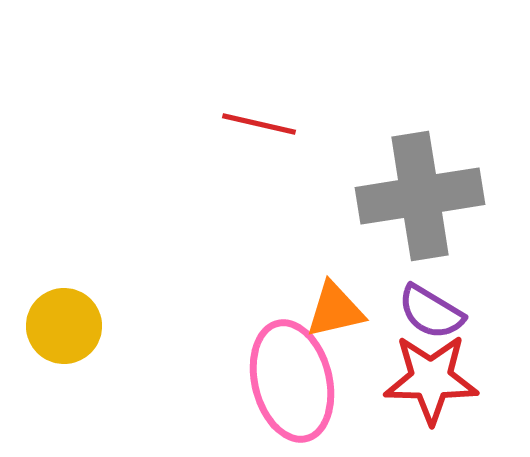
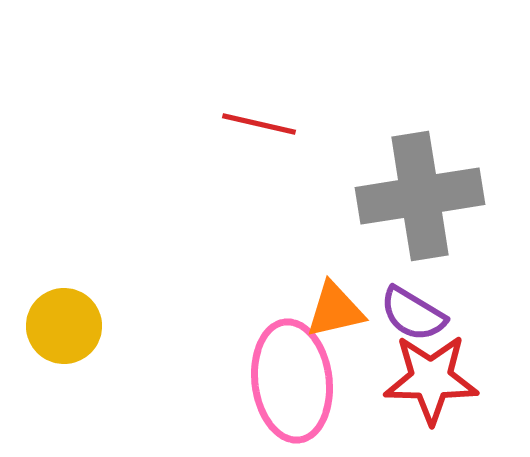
purple semicircle: moved 18 px left, 2 px down
pink ellipse: rotated 7 degrees clockwise
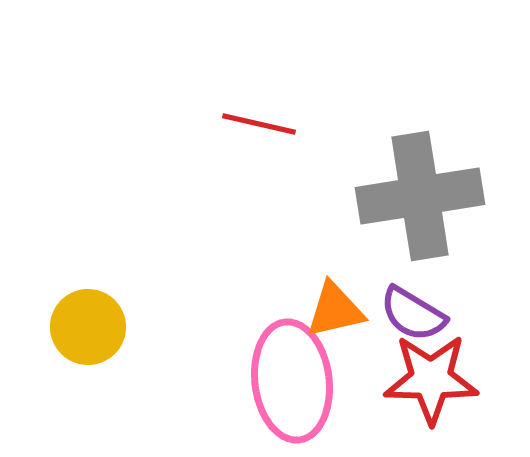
yellow circle: moved 24 px right, 1 px down
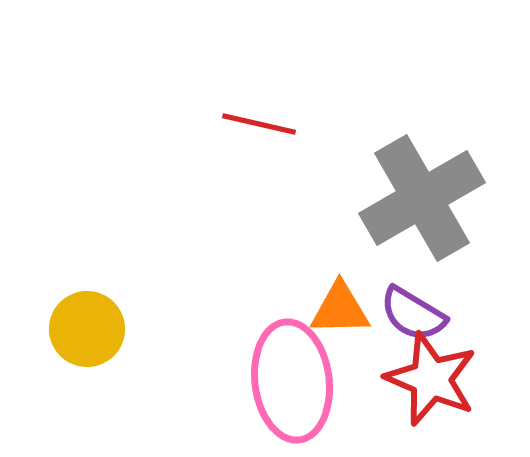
gray cross: moved 2 px right, 2 px down; rotated 21 degrees counterclockwise
orange triangle: moved 5 px right, 1 px up; rotated 12 degrees clockwise
yellow circle: moved 1 px left, 2 px down
red star: rotated 22 degrees clockwise
